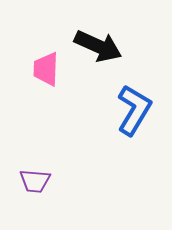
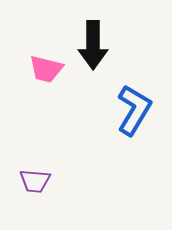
black arrow: moved 5 px left, 1 px up; rotated 66 degrees clockwise
pink trapezoid: rotated 78 degrees counterclockwise
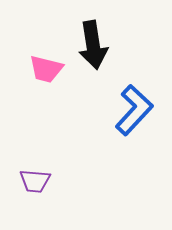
black arrow: rotated 9 degrees counterclockwise
blue L-shape: rotated 12 degrees clockwise
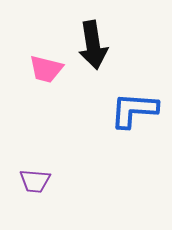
blue L-shape: rotated 129 degrees counterclockwise
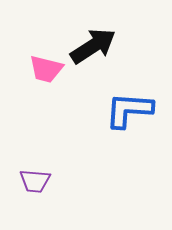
black arrow: moved 1 px down; rotated 114 degrees counterclockwise
blue L-shape: moved 5 px left
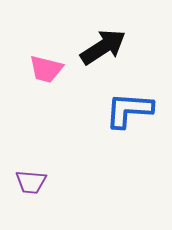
black arrow: moved 10 px right, 1 px down
purple trapezoid: moved 4 px left, 1 px down
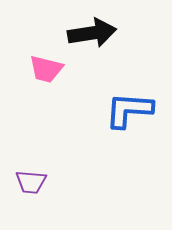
black arrow: moved 11 px left, 14 px up; rotated 24 degrees clockwise
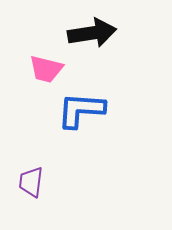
blue L-shape: moved 48 px left
purple trapezoid: rotated 92 degrees clockwise
